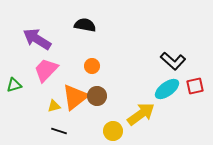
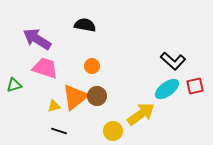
pink trapezoid: moved 1 px left, 2 px up; rotated 64 degrees clockwise
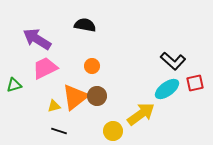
pink trapezoid: rotated 44 degrees counterclockwise
red square: moved 3 px up
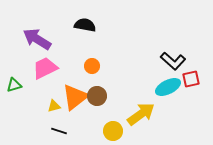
red square: moved 4 px left, 4 px up
cyan ellipse: moved 1 px right, 2 px up; rotated 10 degrees clockwise
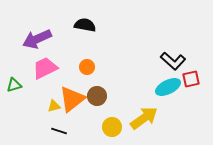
purple arrow: rotated 56 degrees counterclockwise
orange circle: moved 5 px left, 1 px down
orange triangle: moved 3 px left, 2 px down
yellow arrow: moved 3 px right, 4 px down
yellow circle: moved 1 px left, 4 px up
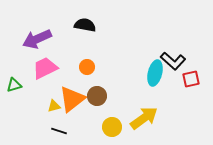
cyan ellipse: moved 13 px left, 14 px up; rotated 50 degrees counterclockwise
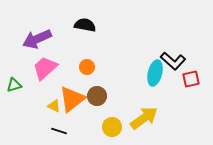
pink trapezoid: rotated 16 degrees counterclockwise
yellow triangle: rotated 40 degrees clockwise
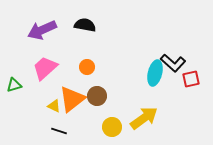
purple arrow: moved 5 px right, 9 px up
black L-shape: moved 2 px down
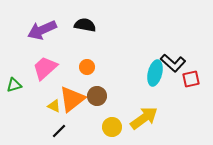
black line: rotated 63 degrees counterclockwise
